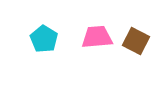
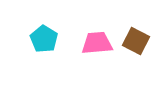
pink trapezoid: moved 6 px down
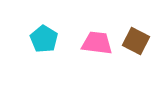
pink trapezoid: rotated 12 degrees clockwise
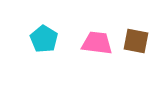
brown square: rotated 16 degrees counterclockwise
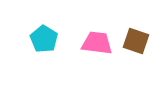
brown square: rotated 8 degrees clockwise
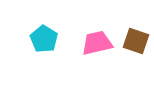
pink trapezoid: rotated 20 degrees counterclockwise
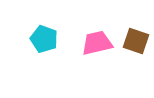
cyan pentagon: rotated 12 degrees counterclockwise
